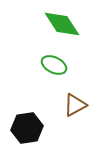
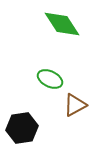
green ellipse: moved 4 px left, 14 px down
black hexagon: moved 5 px left
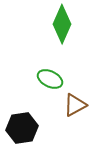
green diamond: rotated 57 degrees clockwise
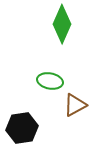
green ellipse: moved 2 px down; rotated 15 degrees counterclockwise
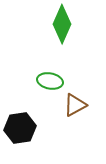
black hexagon: moved 2 px left
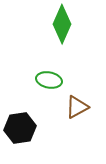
green ellipse: moved 1 px left, 1 px up
brown triangle: moved 2 px right, 2 px down
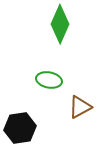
green diamond: moved 2 px left
brown triangle: moved 3 px right
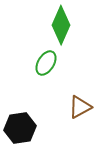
green diamond: moved 1 px right, 1 px down
green ellipse: moved 3 px left, 17 px up; rotated 70 degrees counterclockwise
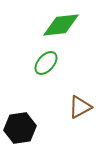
green diamond: rotated 60 degrees clockwise
green ellipse: rotated 10 degrees clockwise
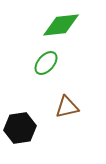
brown triangle: moved 13 px left; rotated 15 degrees clockwise
